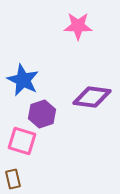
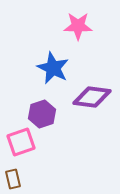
blue star: moved 30 px right, 12 px up
pink square: moved 1 px left, 1 px down; rotated 36 degrees counterclockwise
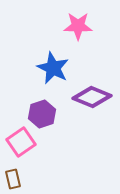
purple diamond: rotated 15 degrees clockwise
pink square: rotated 16 degrees counterclockwise
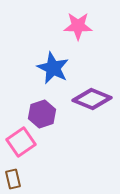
purple diamond: moved 2 px down
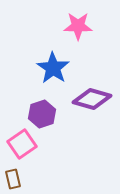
blue star: rotated 8 degrees clockwise
purple diamond: rotated 6 degrees counterclockwise
pink square: moved 1 px right, 2 px down
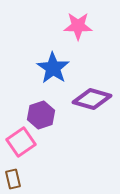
purple hexagon: moved 1 px left, 1 px down
pink square: moved 1 px left, 2 px up
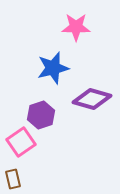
pink star: moved 2 px left, 1 px down
blue star: rotated 24 degrees clockwise
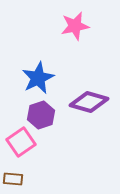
pink star: moved 1 px left, 1 px up; rotated 12 degrees counterclockwise
blue star: moved 15 px left, 10 px down; rotated 12 degrees counterclockwise
purple diamond: moved 3 px left, 3 px down
brown rectangle: rotated 72 degrees counterclockwise
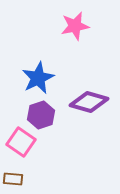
pink square: rotated 20 degrees counterclockwise
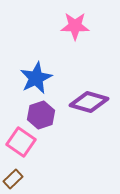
pink star: rotated 12 degrees clockwise
blue star: moved 2 px left
brown rectangle: rotated 48 degrees counterclockwise
